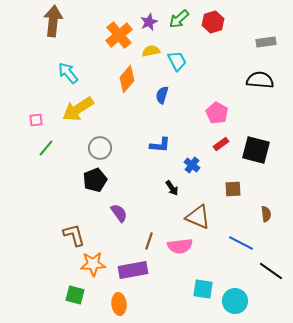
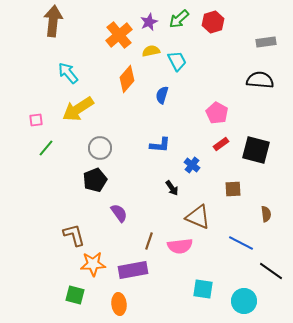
cyan circle: moved 9 px right
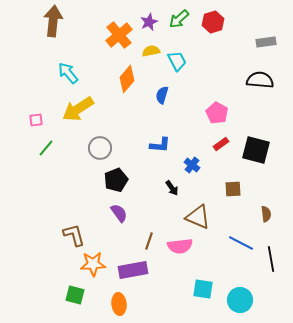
black pentagon: moved 21 px right
black line: moved 12 px up; rotated 45 degrees clockwise
cyan circle: moved 4 px left, 1 px up
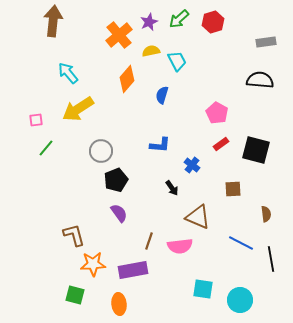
gray circle: moved 1 px right, 3 px down
